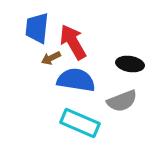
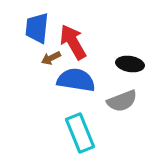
cyan rectangle: moved 10 px down; rotated 45 degrees clockwise
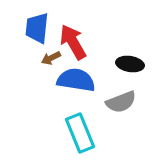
gray semicircle: moved 1 px left, 1 px down
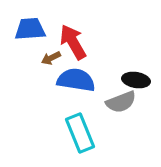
blue trapezoid: moved 7 px left, 1 px down; rotated 80 degrees clockwise
black ellipse: moved 6 px right, 16 px down
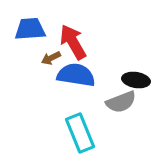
blue semicircle: moved 5 px up
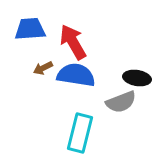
brown arrow: moved 8 px left, 10 px down
black ellipse: moved 1 px right, 2 px up
cyan rectangle: rotated 36 degrees clockwise
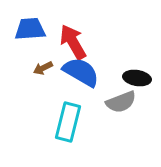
blue semicircle: moved 5 px right, 3 px up; rotated 21 degrees clockwise
cyan rectangle: moved 12 px left, 11 px up
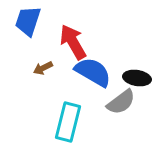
blue trapezoid: moved 2 px left, 8 px up; rotated 68 degrees counterclockwise
blue semicircle: moved 12 px right
gray semicircle: rotated 16 degrees counterclockwise
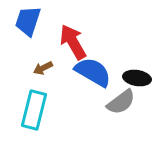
cyan rectangle: moved 34 px left, 12 px up
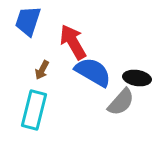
brown arrow: moved 1 px left, 2 px down; rotated 36 degrees counterclockwise
gray semicircle: rotated 12 degrees counterclockwise
